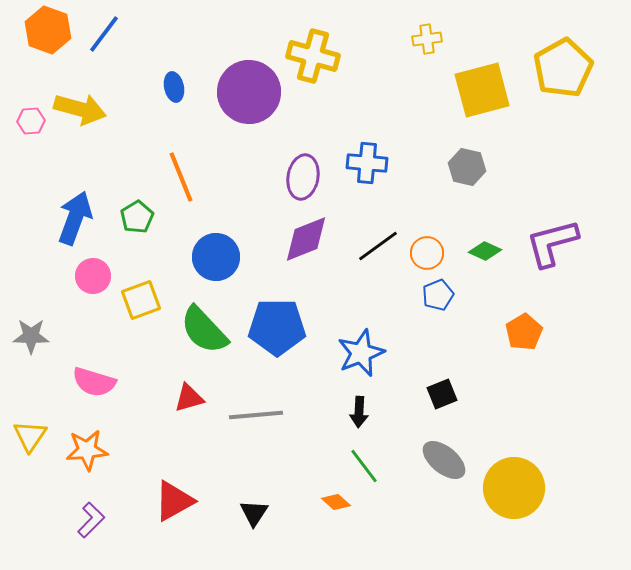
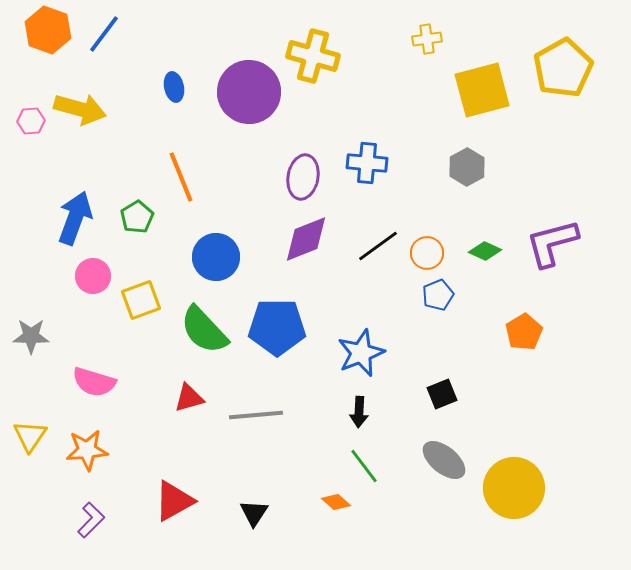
gray hexagon at (467, 167): rotated 18 degrees clockwise
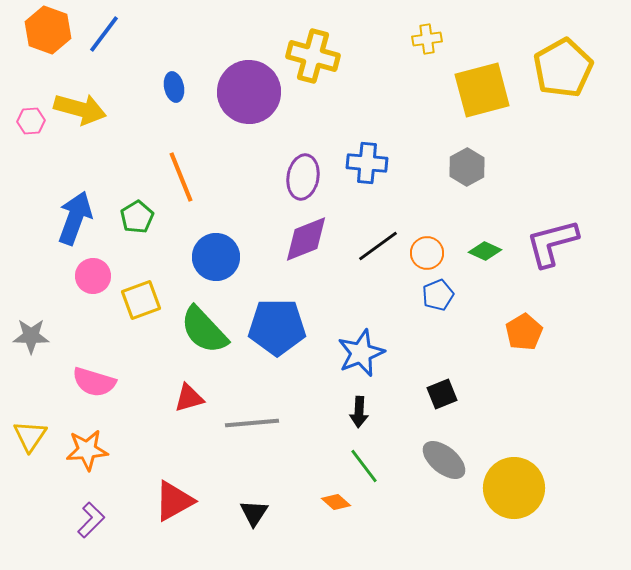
gray line at (256, 415): moved 4 px left, 8 px down
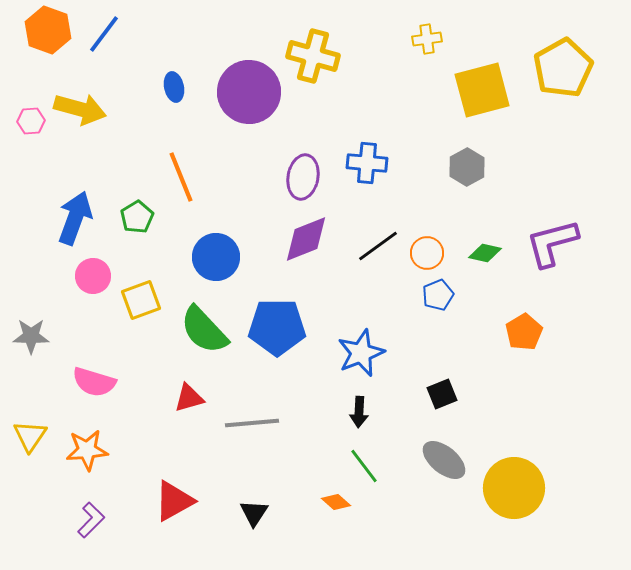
green diamond at (485, 251): moved 2 px down; rotated 12 degrees counterclockwise
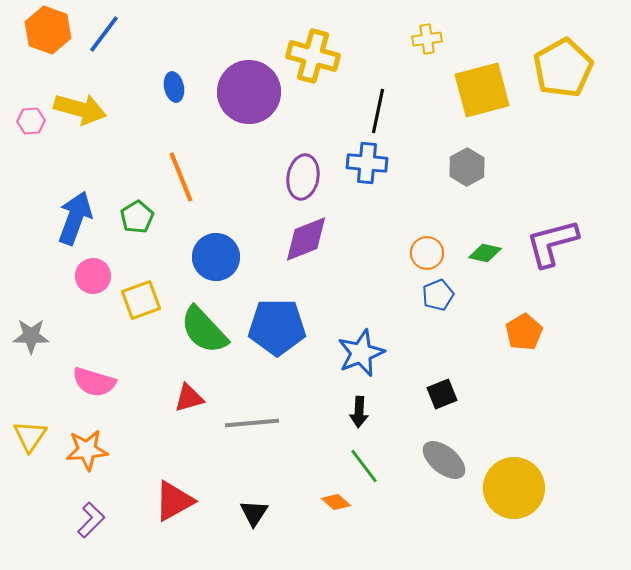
black line at (378, 246): moved 135 px up; rotated 42 degrees counterclockwise
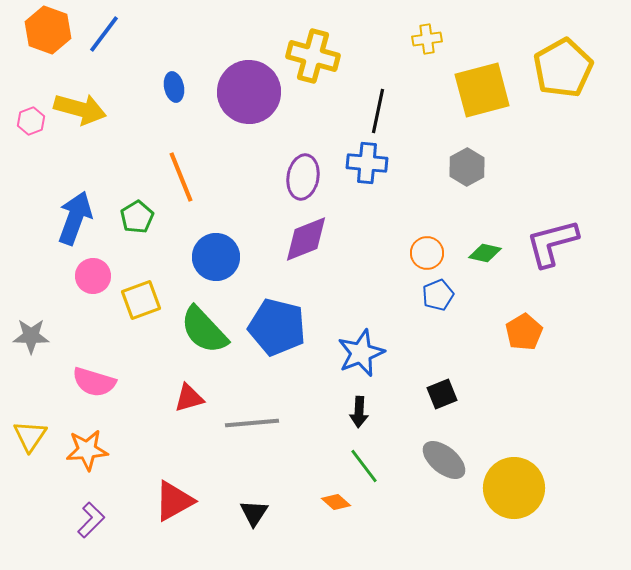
pink hexagon at (31, 121): rotated 16 degrees counterclockwise
blue pentagon at (277, 327): rotated 14 degrees clockwise
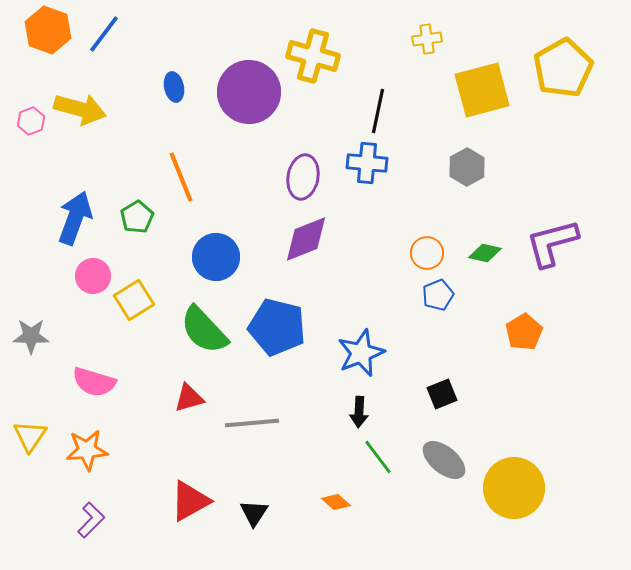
yellow square at (141, 300): moved 7 px left; rotated 12 degrees counterclockwise
green line at (364, 466): moved 14 px right, 9 px up
red triangle at (174, 501): moved 16 px right
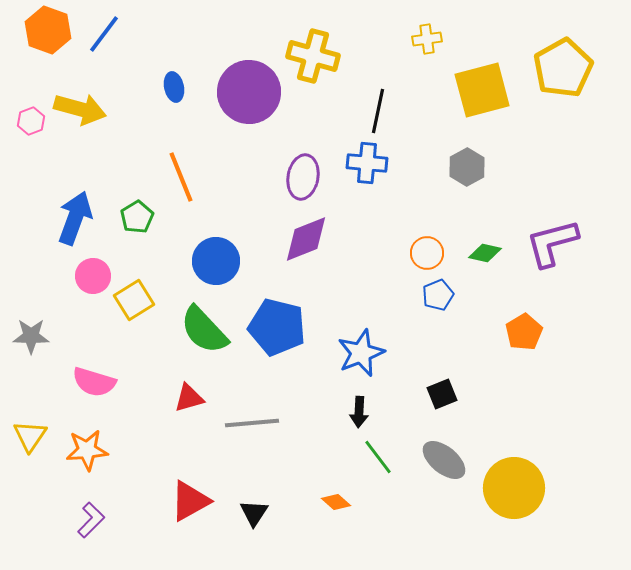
blue circle at (216, 257): moved 4 px down
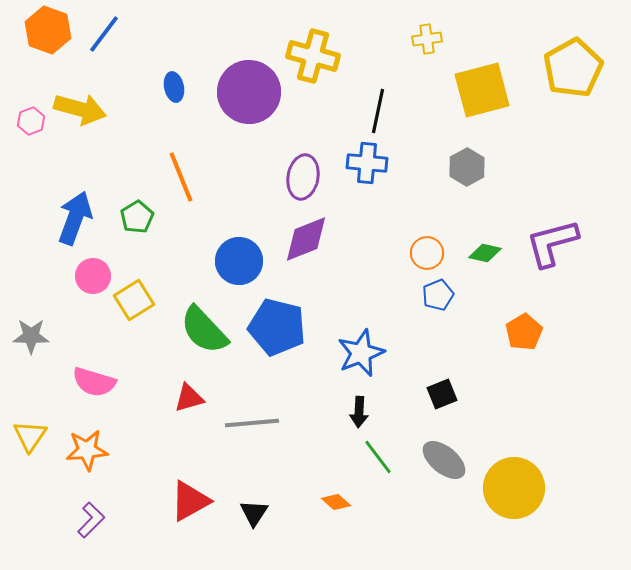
yellow pentagon at (563, 68): moved 10 px right
blue circle at (216, 261): moved 23 px right
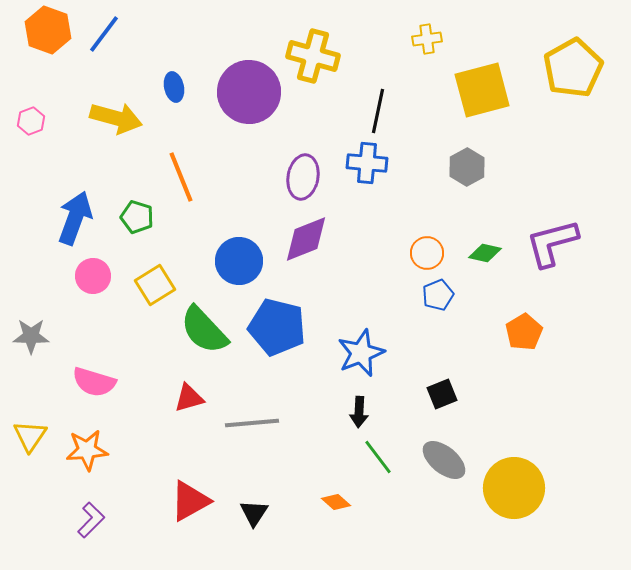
yellow arrow at (80, 109): moved 36 px right, 9 px down
green pentagon at (137, 217): rotated 24 degrees counterclockwise
yellow square at (134, 300): moved 21 px right, 15 px up
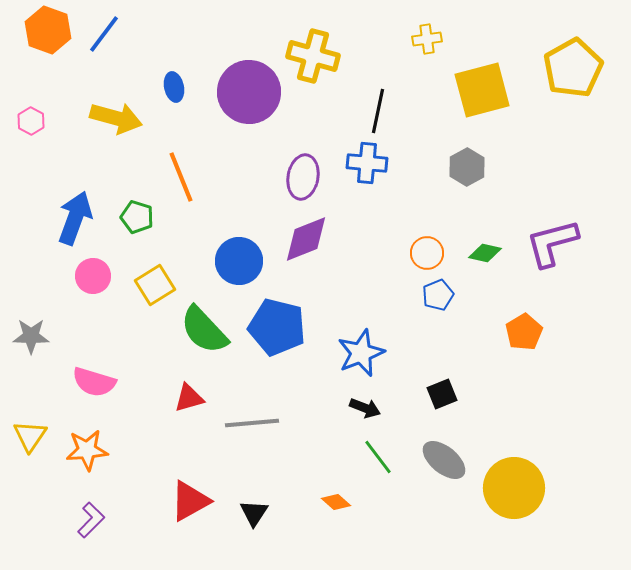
pink hexagon at (31, 121): rotated 12 degrees counterclockwise
black arrow at (359, 412): moved 6 px right, 4 px up; rotated 72 degrees counterclockwise
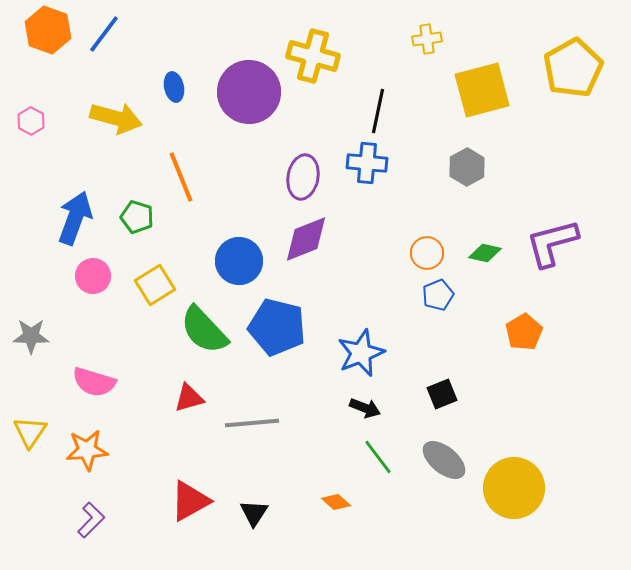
yellow triangle at (30, 436): moved 4 px up
